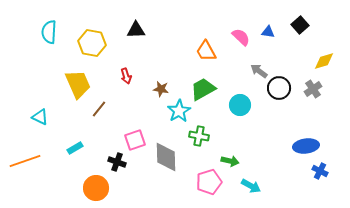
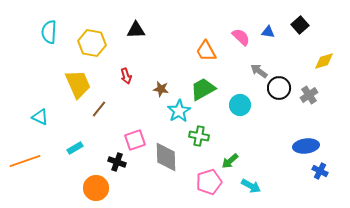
gray cross: moved 4 px left, 6 px down
green arrow: rotated 126 degrees clockwise
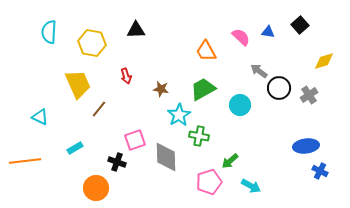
cyan star: moved 4 px down
orange line: rotated 12 degrees clockwise
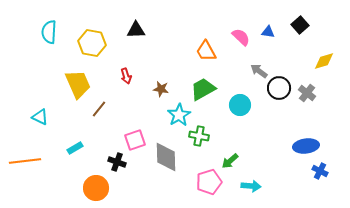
gray cross: moved 2 px left, 2 px up; rotated 18 degrees counterclockwise
cyan arrow: rotated 24 degrees counterclockwise
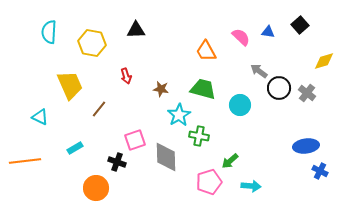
yellow trapezoid: moved 8 px left, 1 px down
green trapezoid: rotated 44 degrees clockwise
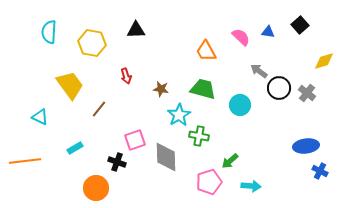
yellow trapezoid: rotated 12 degrees counterclockwise
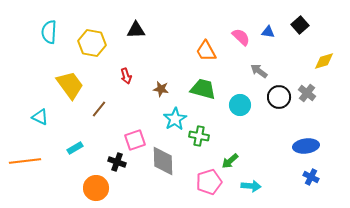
black circle: moved 9 px down
cyan star: moved 4 px left, 4 px down
gray diamond: moved 3 px left, 4 px down
blue cross: moved 9 px left, 6 px down
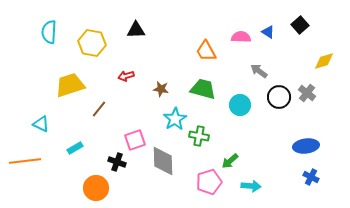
blue triangle: rotated 24 degrees clockwise
pink semicircle: rotated 42 degrees counterclockwise
red arrow: rotated 91 degrees clockwise
yellow trapezoid: rotated 72 degrees counterclockwise
cyan triangle: moved 1 px right, 7 px down
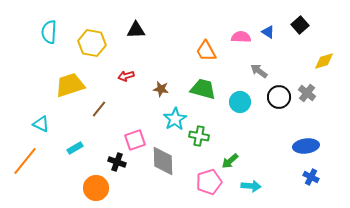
cyan circle: moved 3 px up
orange line: rotated 44 degrees counterclockwise
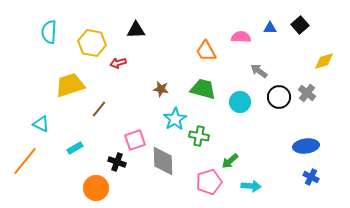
blue triangle: moved 2 px right, 4 px up; rotated 32 degrees counterclockwise
red arrow: moved 8 px left, 13 px up
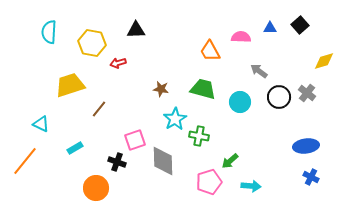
orange trapezoid: moved 4 px right
